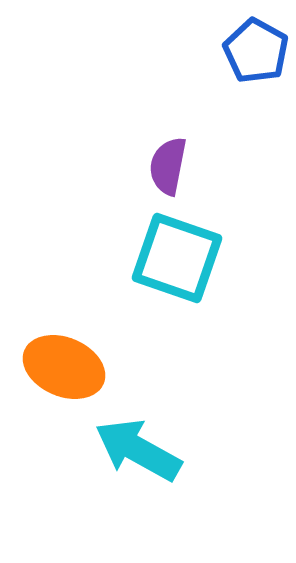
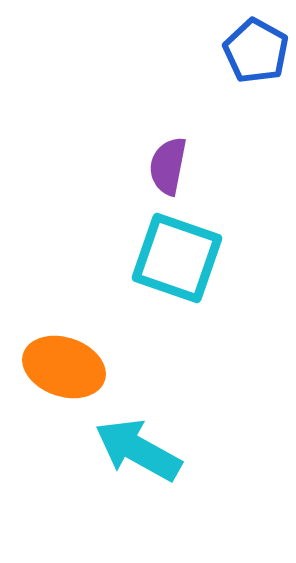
orange ellipse: rotated 4 degrees counterclockwise
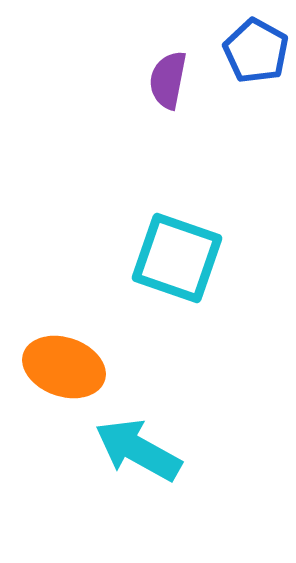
purple semicircle: moved 86 px up
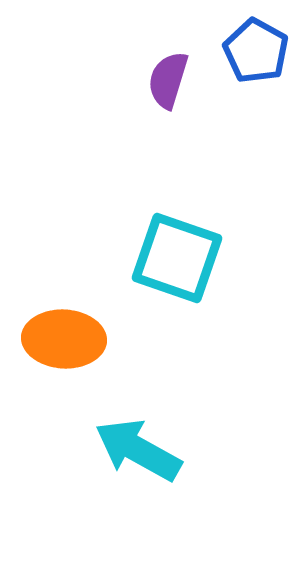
purple semicircle: rotated 6 degrees clockwise
orange ellipse: moved 28 px up; rotated 16 degrees counterclockwise
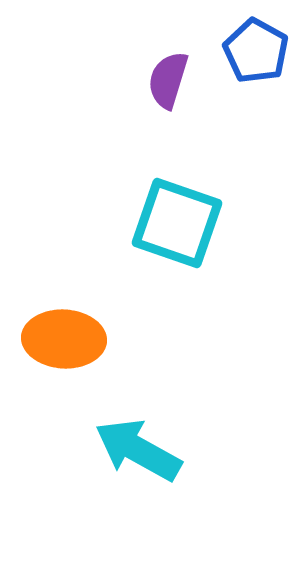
cyan square: moved 35 px up
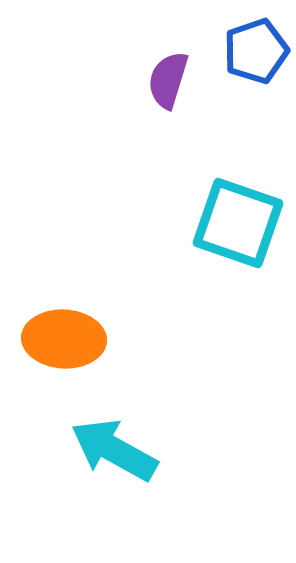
blue pentagon: rotated 24 degrees clockwise
cyan square: moved 61 px right
cyan arrow: moved 24 px left
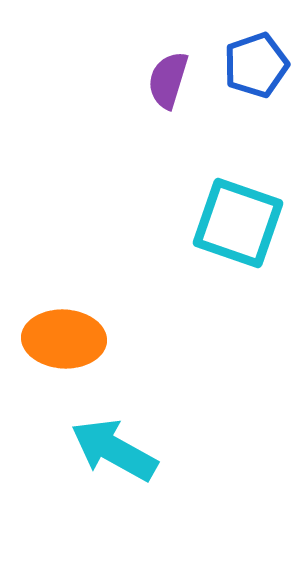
blue pentagon: moved 14 px down
